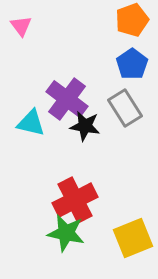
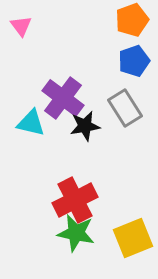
blue pentagon: moved 2 px right, 3 px up; rotated 16 degrees clockwise
purple cross: moved 4 px left, 1 px up
black star: rotated 20 degrees counterclockwise
green star: moved 10 px right
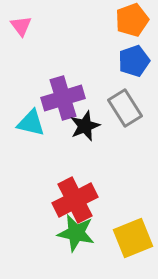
purple cross: rotated 36 degrees clockwise
black star: rotated 12 degrees counterclockwise
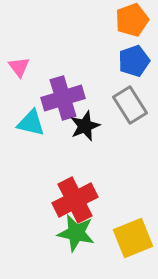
pink triangle: moved 2 px left, 41 px down
gray rectangle: moved 5 px right, 3 px up
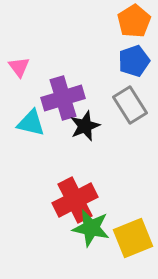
orange pentagon: moved 2 px right, 1 px down; rotated 12 degrees counterclockwise
green star: moved 15 px right, 5 px up
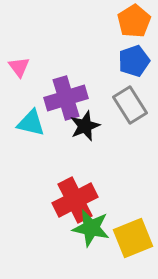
purple cross: moved 3 px right
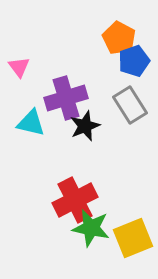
orange pentagon: moved 15 px left, 17 px down; rotated 12 degrees counterclockwise
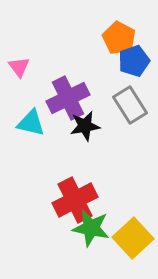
purple cross: moved 2 px right; rotated 9 degrees counterclockwise
black star: rotated 12 degrees clockwise
yellow square: rotated 21 degrees counterclockwise
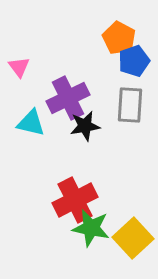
gray rectangle: rotated 36 degrees clockwise
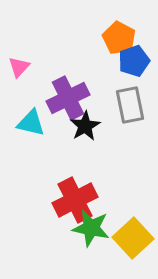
pink triangle: rotated 20 degrees clockwise
gray rectangle: rotated 15 degrees counterclockwise
black star: rotated 20 degrees counterclockwise
